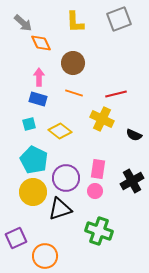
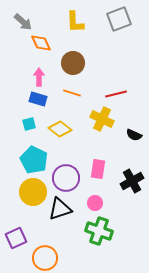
gray arrow: moved 1 px up
orange line: moved 2 px left
yellow diamond: moved 2 px up
pink circle: moved 12 px down
orange circle: moved 2 px down
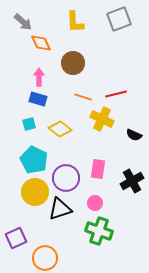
orange line: moved 11 px right, 4 px down
yellow circle: moved 2 px right
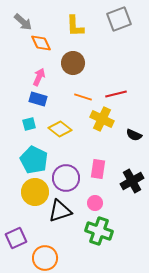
yellow L-shape: moved 4 px down
pink arrow: rotated 24 degrees clockwise
black triangle: moved 2 px down
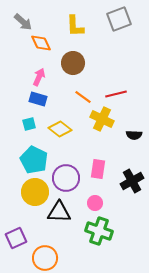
orange line: rotated 18 degrees clockwise
black semicircle: rotated 21 degrees counterclockwise
black triangle: moved 1 px left, 1 px down; rotated 20 degrees clockwise
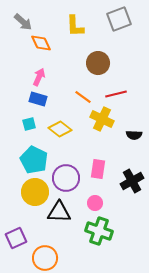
brown circle: moved 25 px right
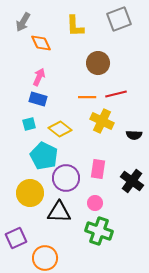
gray arrow: rotated 78 degrees clockwise
orange line: moved 4 px right; rotated 36 degrees counterclockwise
yellow cross: moved 2 px down
cyan pentagon: moved 10 px right, 4 px up
black cross: rotated 25 degrees counterclockwise
yellow circle: moved 5 px left, 1 px down
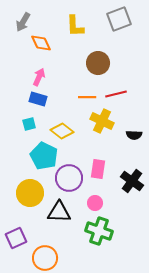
yellow diamond: moved 2 px right, 2 px down
purple circle: moved 3 px right
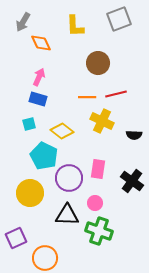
black triangle: moved 8 px right, 3 px down
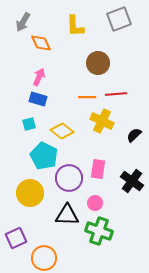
red line: rotated 10 degrees clockwise
black semicircle: rotated 133 degrees clockwise
orange circle: moved 1 px left
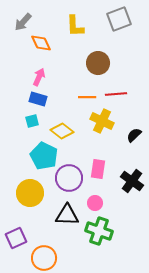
gray arrow: rotated 12 degrees clockwise
cyan square: moved 3 px right, 3 px up
